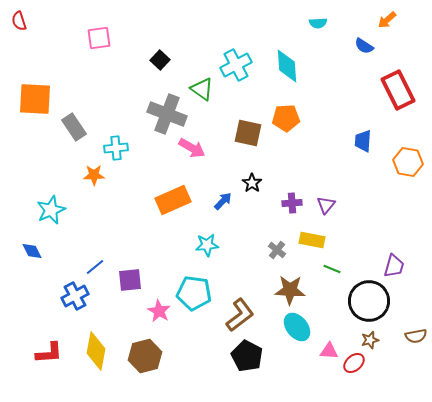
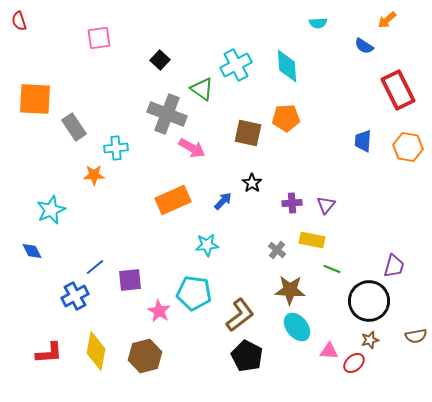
orange hexagon at (408, 162): moved 15 px up
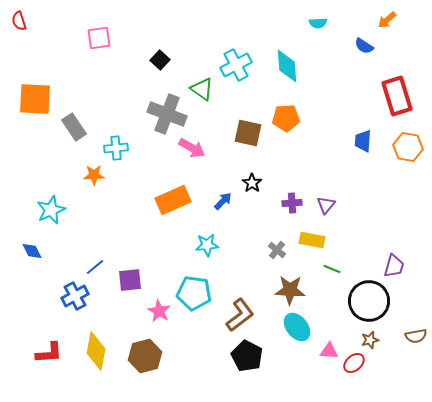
red rectangle at (398, 90): moved 1 px left, 6 px down; rotated 9 degrees clockwise
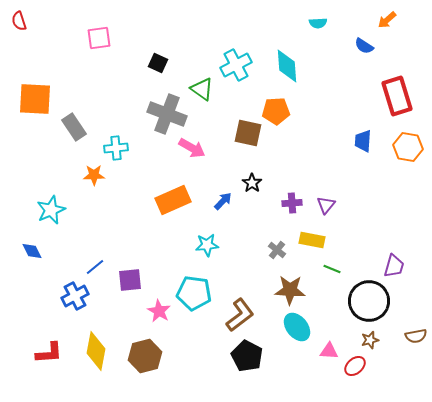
black square at (160, 60): moved 2 px left, 3 px down; rotated 18 degrees counterclockwise
orange pentagon at (286, 118): moved 10 px left, 7 px up
red ellipse at (354, 363): moved 1 px right, 3 px down
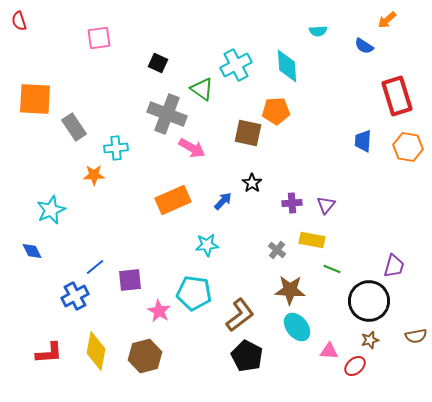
cyan semicircle at (318, 23): moved 8 px down
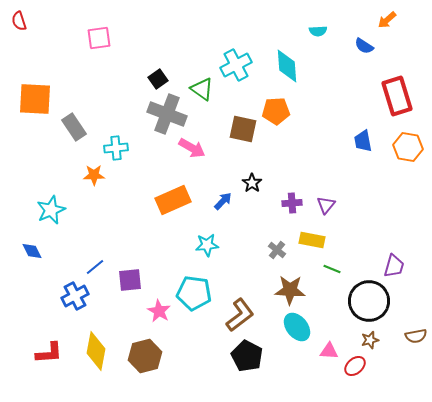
black square at (158, 63): moved 16 px down; rotated 30 degrees clockwise
brown square at (248, 133): moved 5 px left, 4 px up
blue trapezoid at (363, 141): rotated 15 degrees counterclockwise
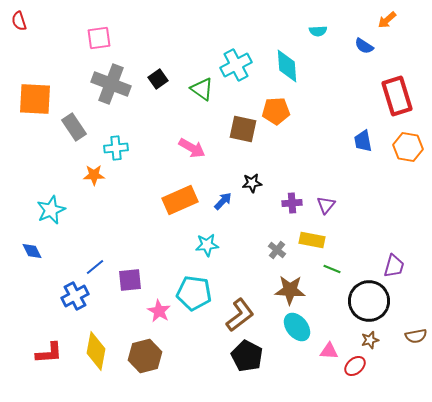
gray cross at (167, 114): moved 56 px left, 30 px up
black star at (252, 183): rotated 30 degrees clockwise
orange rectangle at (173, 200): moved 7 px right
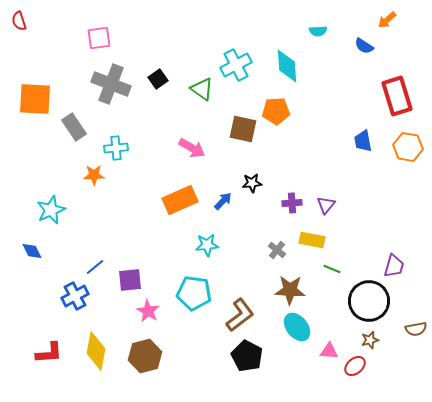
pink star at (159, 311): moved 11 px left
brown semicircle at (416, 336): moved 7 px up
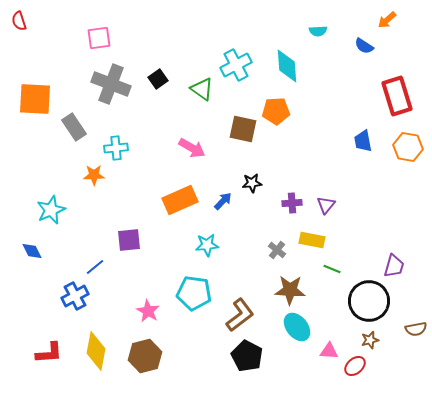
purple square at (130, 280): moved 1 px left, 40 px up
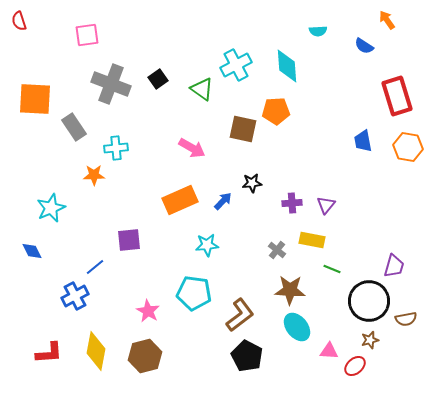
orange arrow at (387, 20): rotated 96 degrees clockwise
pink square at (99, 38): moved 12 px left, 3 px up
cyan star at (51, 210): moved 2 px up
brown semicircle at (416, 329): moved 10 px left, 10 px up
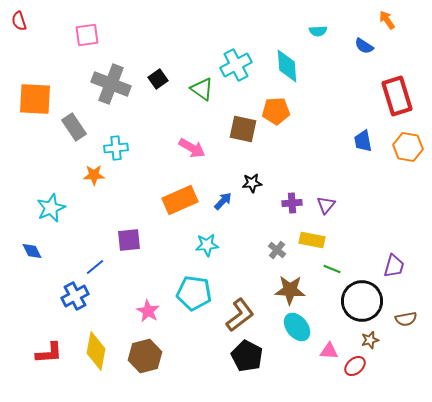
black circle at (369, 301): moved 7 px left
